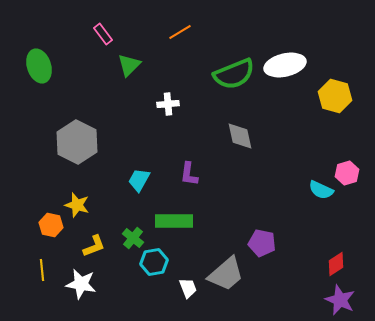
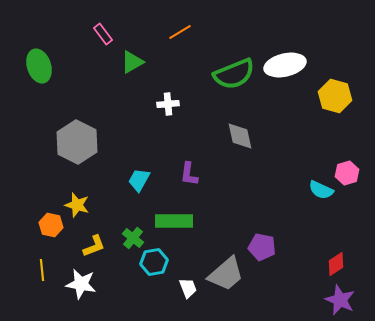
green triangle: moved 3 px right, 3 px up; rotated 15 degrees clockwise
purple pentagon: moved 4 px down
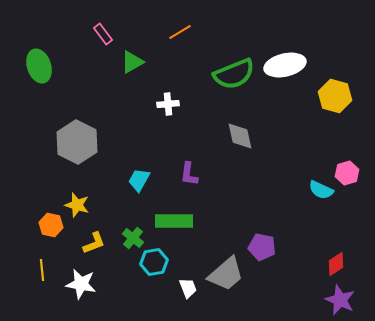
yellow L-shape: moved 3 px up
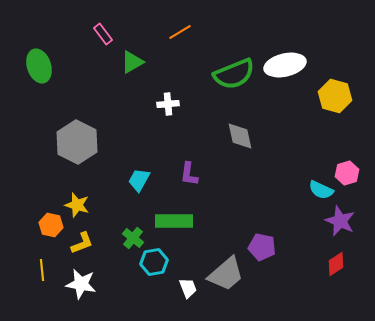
yellow L-shape: moved 12 px left
purple star: moved 79 px up
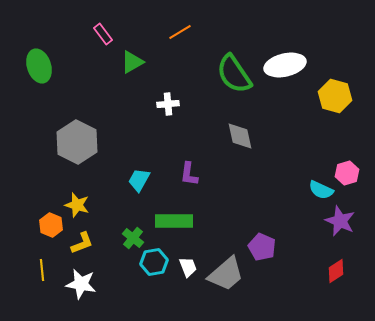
green semicircle: rotated 78 degrees clockwise
orange hexagon: rotated 10 degrees clockwise
purple pentagon: rotated 12 degrees clockwise
red diamond: moved 7 px down
white trapezoid: moved 21 px up
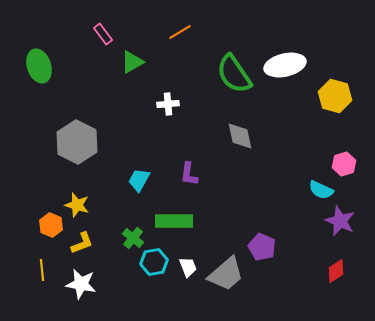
pink hexagon: moved 3 px left, 9 px up
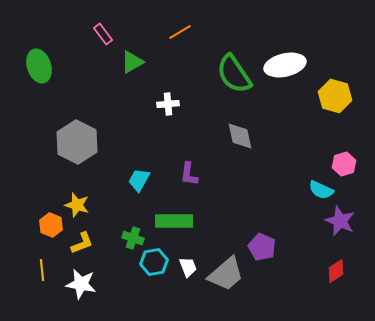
green cross: rotated 20 degrees counterclockwise
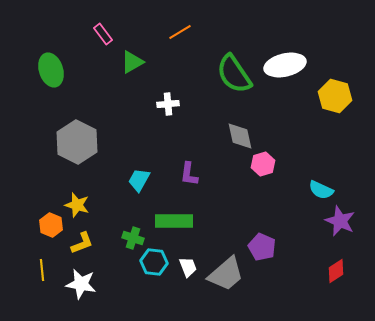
green ellipse: moved 12 px right, 4 px down
pink hexagon: moved 81 px left
cyan hexagon: rotated 16 degrees clockwise
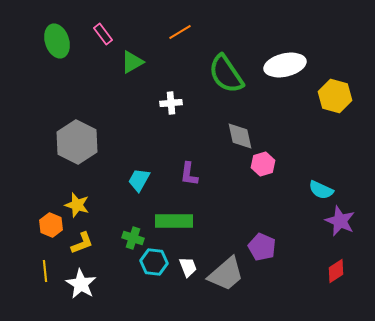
green ellipse: moved 6 px right, 29 px up
green semicircle: moved 8 px left
white cross: moved 3 px right, 1 px up
yellow line: moved 3 px right, 1 px down
white star: rotated 20 degrees clockwise
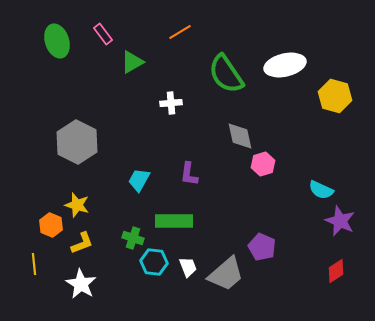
yellow line: moved 11 px left, 7 px up
